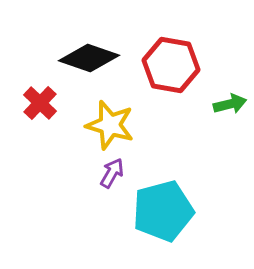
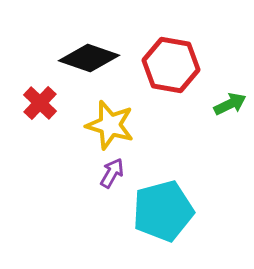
green arrow: rotated 12 degrees counterclockwise
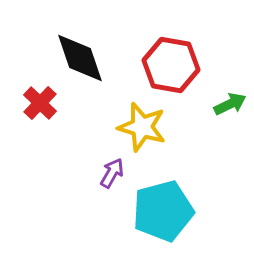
black diamond: moved 9 px left; rotated 52 degrees clockwise
yellow star: moved 32 px right, 2 px down
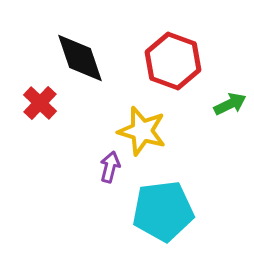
red hexagon: moved 2 px right, 4 px up; rotated 10 degrees clockwise
yellow star: moved 4 px down
purple arrow: moved 2 px left, 6 px up; rotated 16 degrees counterclockwise
cyan pentagon: rotated 8 degrees clockwise
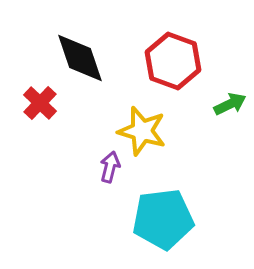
cyan pentagon: moved 8 px down
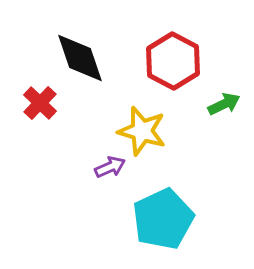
red hexagon: rotated 8 degrees clockwise
green arrow: moved 6 px left
purple arrow: rotated 52 degrees clockwise
cyan pentagon: rotated 18 degrees counterclockwise
